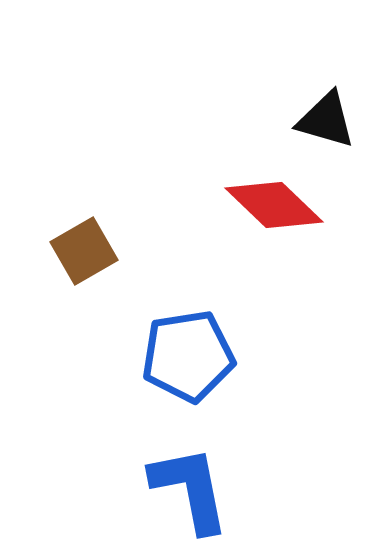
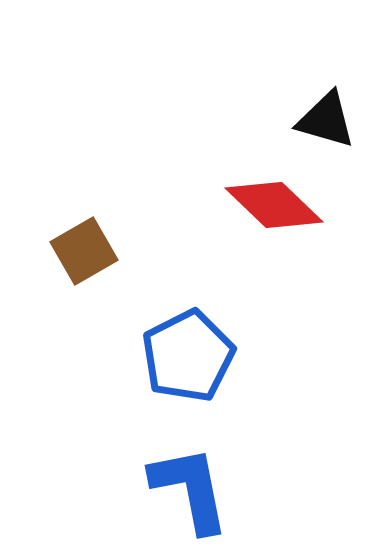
blue pentagon: rotated 18 degrees counterclockwise
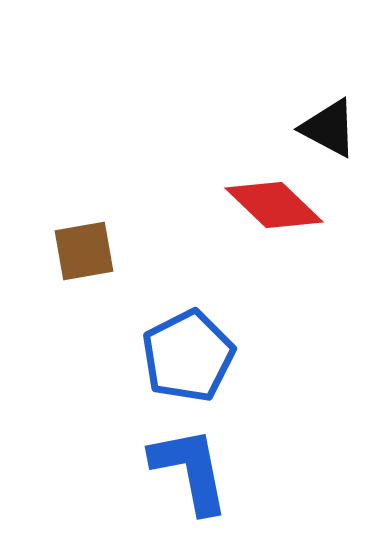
black triangle: moved 3 px right, 8 px down; rotated 12 degrees clockwise
brown square: rotated 20 degrees clockwise
blue L-shape: moved 19 px up
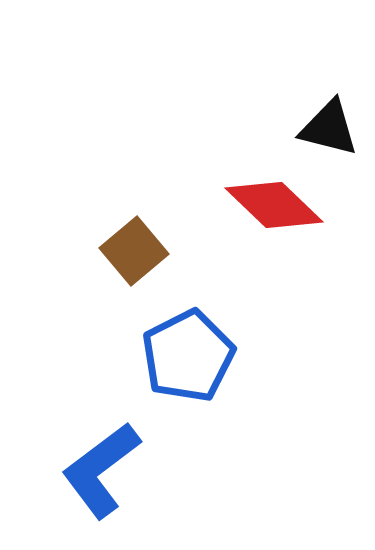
black triangle: rotated 14 degrees counterclockwise
brown square: moved 50 px right; rotated 30 degrees counterclockwise
blue L-shape: moved 89 px left; rotated 116 degrees counterclockwise
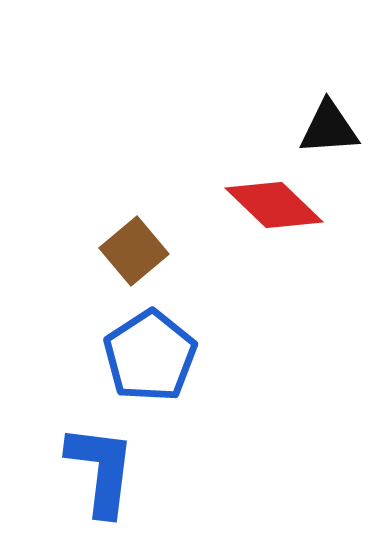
black triangle: rotated 18 degrees counterclockwise
blue pentagon: moved 38 px left; rotated 6 degrees counterclockwise
blue L-shape: rotated 134 degrees clockwise
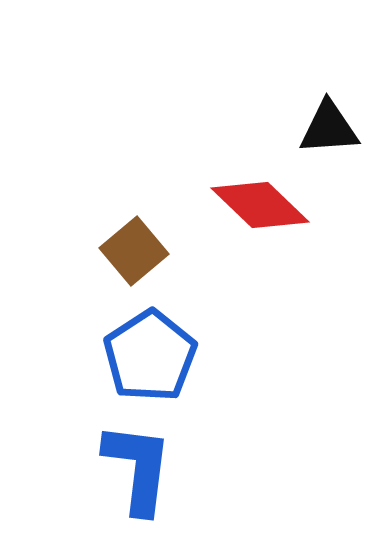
red diamond: moved 14 px left
blue L-shape: moved 37 px right, 2 px up
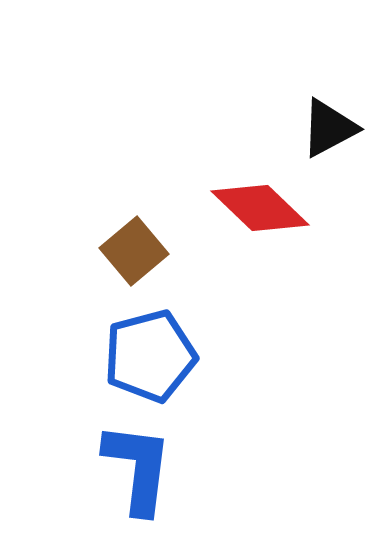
black triangle: rotated 24 degrees counterclockwise
red diamond: moved 3 px down
blue pentagon: rotated 18 degrees clockwise
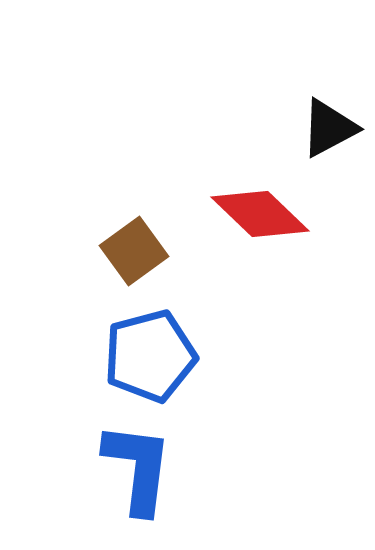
red diamond: moved 6 px down
brown square: rotated 4 degrees clockwise
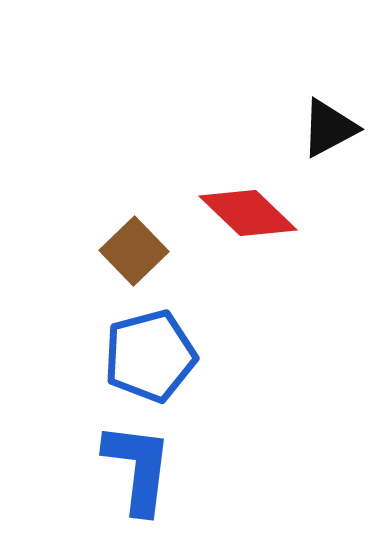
red diamond: moved 12 px left, 1 px up
brown square: rotated 8 degrees counterclockwise
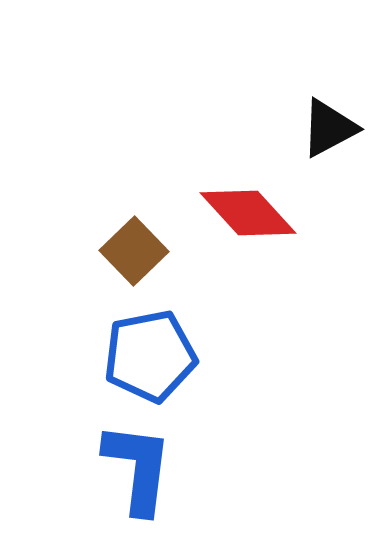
red diamond: rotated 4 degrees clockwise
blue pentagon: rotated 4 degrees clockwise
